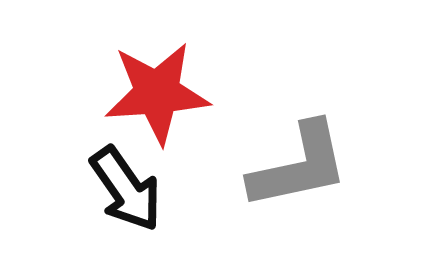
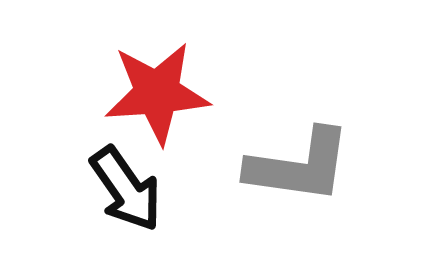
gray L-shape: rotated 20 degrees clockwise
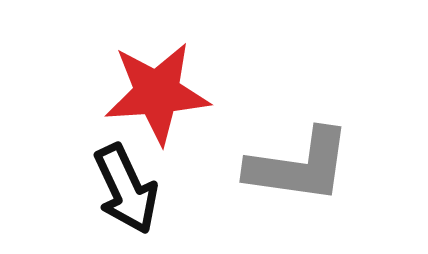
black arrow: rotated 10 degrees clockwise
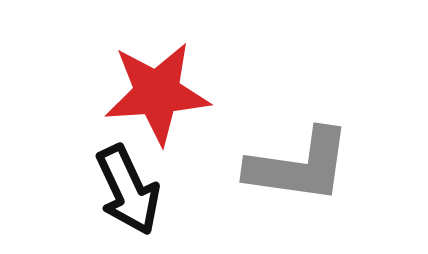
black arrow: moved 2 px right, 1 px down
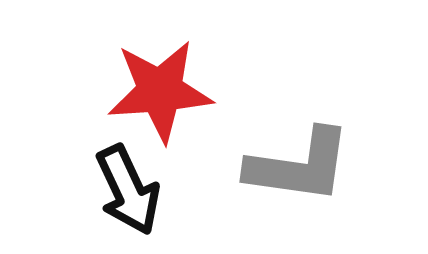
red star: moved 3 px right, 2 px up
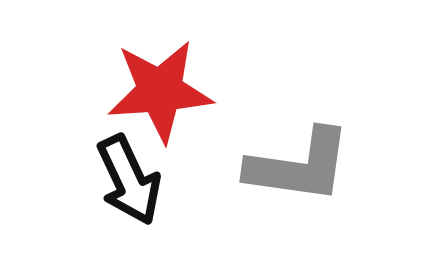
black arrow: moved 1 px right, 10 px up
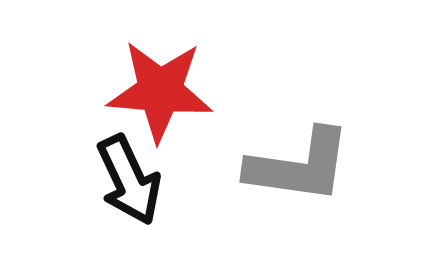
red star: rotated 9 degrees clockwise
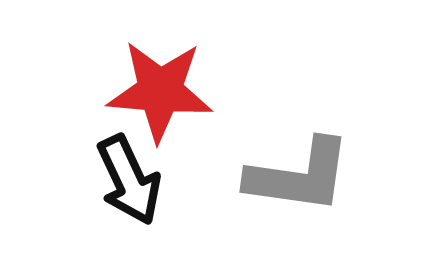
gray L-shape: moved 10 px down
